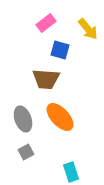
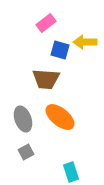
yellow arrow: moved 3 px left, 13 px down; rotated 130 degrees clockwise
orange ellipse: rotated 8 degrees counterclockwise
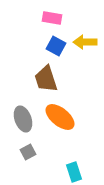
pink rectangle: moved 6 px right, 5 px up; rotated 48 degrees clockwise
blue square: moved 4 px left, 4 px up; rotated 12 degrees clockwise
brown trapezoid: rotated 68 degrees clockwise
gray square: moved 2 px right
cyan rectangle: moved 3 px right
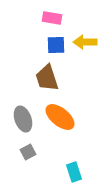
blue square: moved 1 px up; rotated 30 degrees counterclockwise
brown trapezoid: moved 1 px right, 1 px up
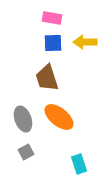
blue square: moved 3 px left, 2 px up
orange ellipse: moved 1 px left
gray square: moved 2 px left
cyan rectangle: moved 5 px right, 8 px up
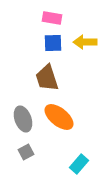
cyan rectangle: rotated 60 degrees clockwise
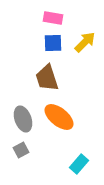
pink rectangle: moved 1 px right
yellow arrow: rotated 135 degrees clockwise
gray square: moved 5 px left, 2 px up
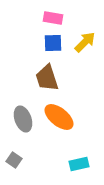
gray square: moved 7 px left, 10 px down; rotated 28 degrees counterclockwise
cyan rectangle: rotated 36 degrees clockwise
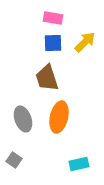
orange ellipse: rotated 64 degrees clockwise
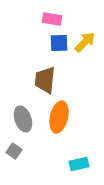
pink rectangle: moved 1 px left, 1 px down
blue square: moved 6 px right
brown trapezoid: moved 2 px left, 2 px down; rotated 24 degrees clockwise
gray square: moved 9 px up
